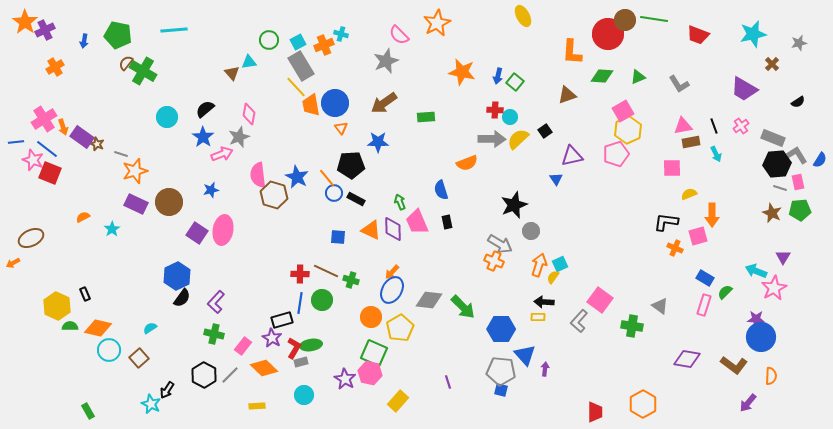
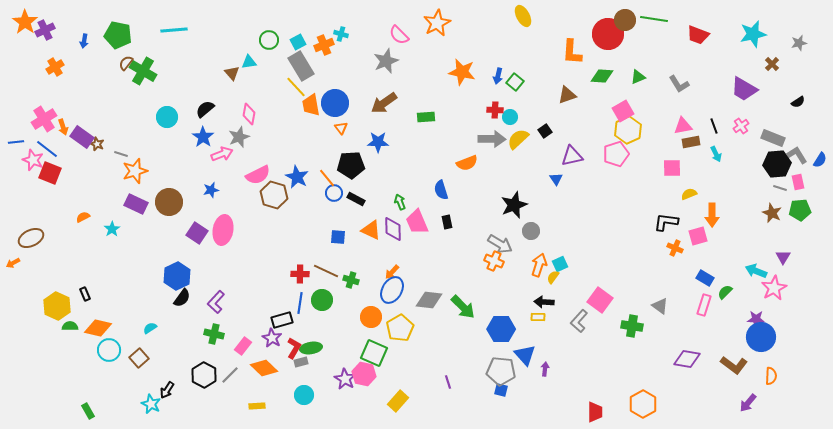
pink semicircle at (258, 175): rotated 110 degrees counterclockwise
green ellipse at (311, 345): moved 3 px down
pink hexagon at (370, 373): moved 6 px left, 1 px down
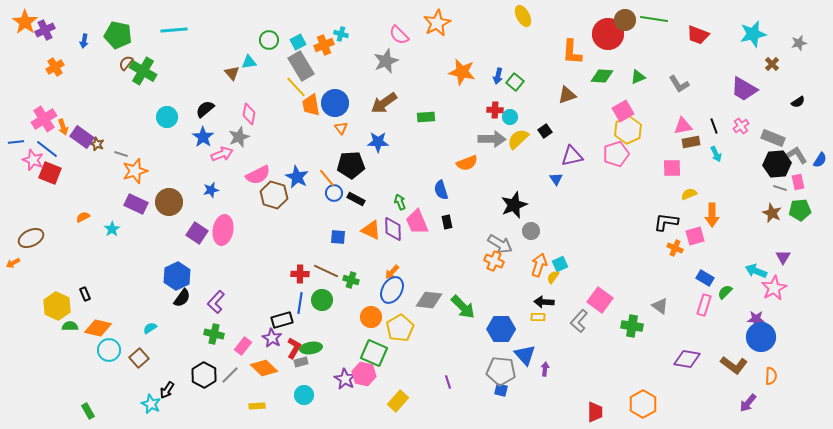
pink square at (698, 236): moved 3 px left
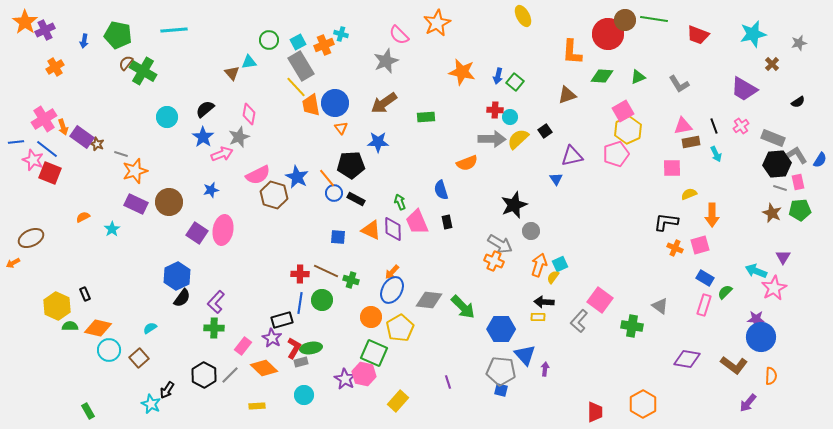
pink square at (695, 236): moved 5 px right, 9 px down
green cross at (214, 334): moved 6 px up; rotated 12 degrees counterclockwise
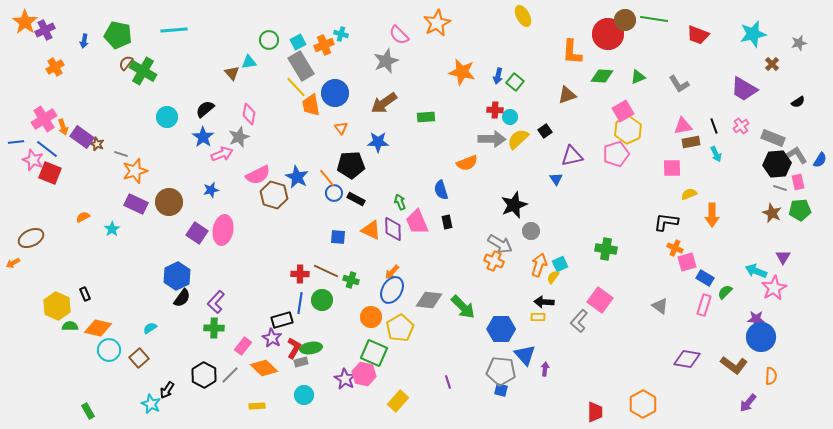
blue circle at (335, 103): moved 10 px up
pink square at (700, 245): moved 13 px left, 17 px down
green cross at (632, 326): moved 26 px left, 77 px up
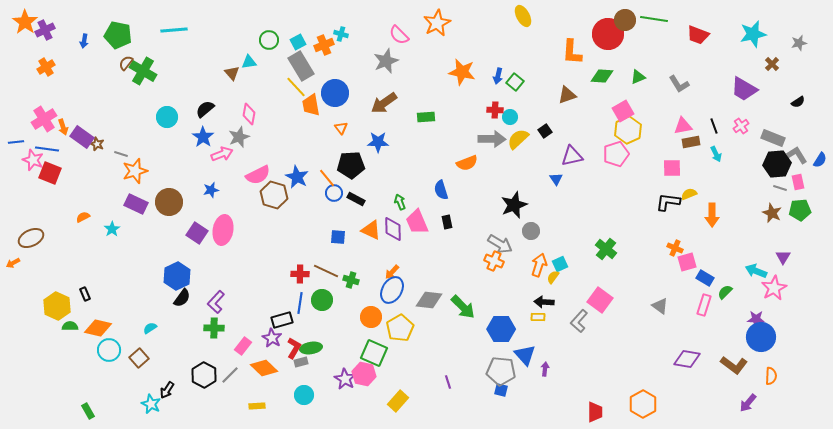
orange cross at (55, 67): moved 9 px left
blue line at (47, 149): rotated 30 degrees counterclockwise
black L-shape at (666, 222): moved 2 px right, 20 px up
green cross at (606, 249): rotated 30 degrees clockwise
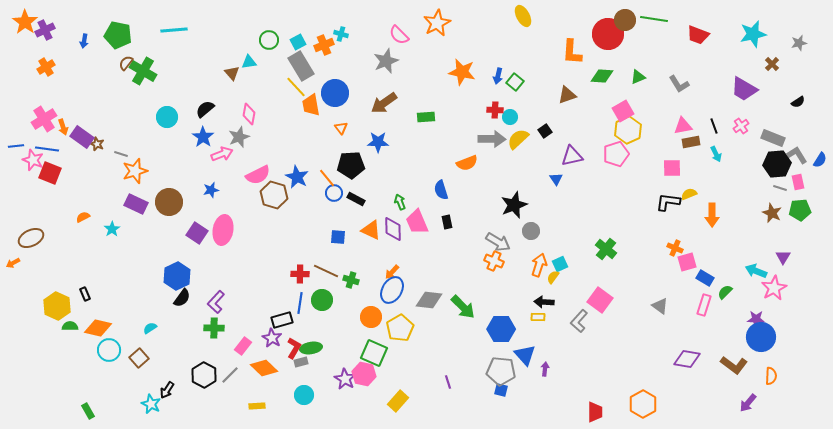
blue line at (16, 142): moved 4 px down
gray arrow at (500, 244): moved 2 px left, 2 px up
